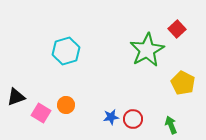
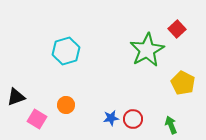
pink square: moved 4 px left, 6 px down
blue star: moved 1 px down
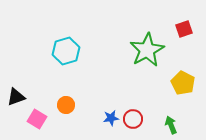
red square: moved 7 px right; rotated 24 degrees clockwise
